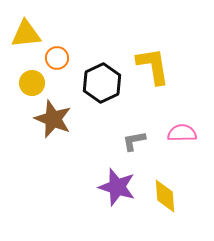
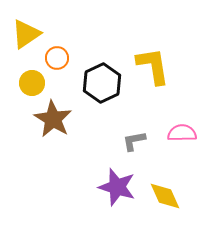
yellow triangle: rotated 28 degrees counterclockwise
brown star: rotated 9 degrees clockwise
yellow diamond: rotated 20 degrees counterclockwise
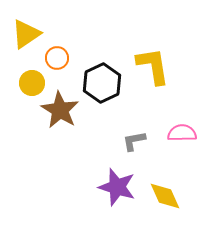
brown star: moved 7 px right, 9 px up
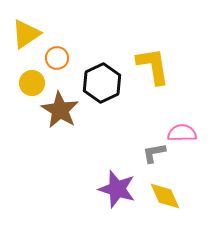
gray L-shape: moved 20 px right, 12 px down
purple star: moved 2 px down
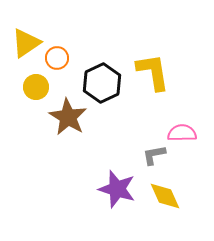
yellow triangle: moved 9 px down
yellow L-shape: moved 6 px down
yellow circle: moved 4 px right, 4 px down
brown star: moved 8 px right, 7 px down
gray L-shape: moved 2 px down
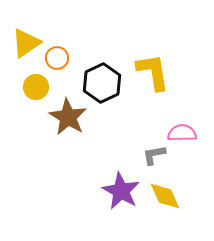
purple star: moved 4 px right, 2 px down; rotated 12 degrees clockwise
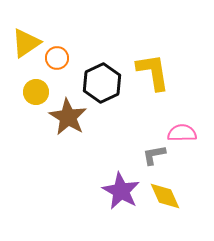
yellow circle: moved 5 px down
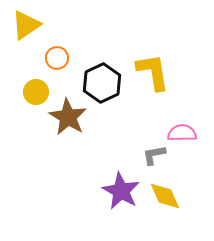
yellow triangle: moved 18 px up
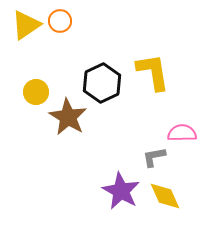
orange circle: moved 3 px right, 37 px up
gray L-shape: moved 2 px down
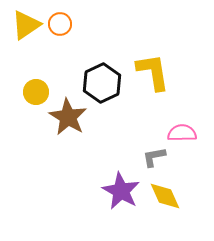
orange circle: moved 3 px down
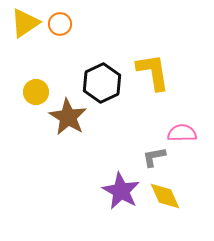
yellow triangle: moved 1 px left, 2 px up
